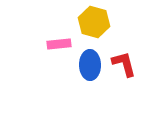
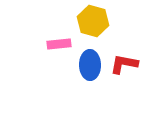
yellow hexagon: moved 1 px left, 1 px up
red L-shape: rotated 64 degrees counterclockwise
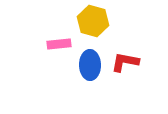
red L-shape: moved 1 px right, 2 px up
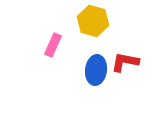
pink rectangle: moved 6 px left, 1 px down; rotated 60 degrees counterclockwise
blue ellipse: moved 6 px right, 5 px down; rotated 8 degrees clockwise
